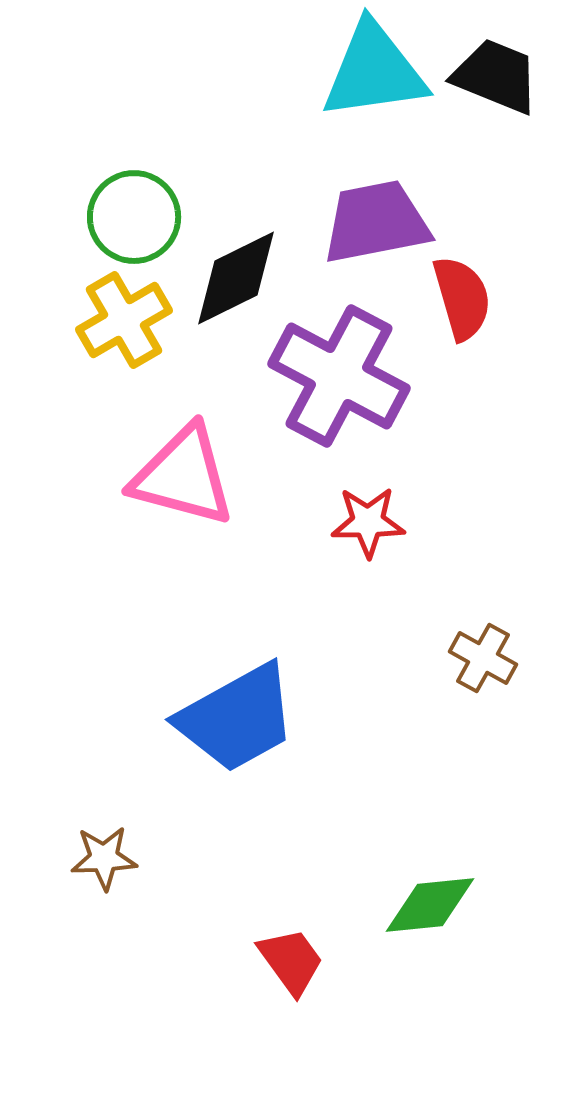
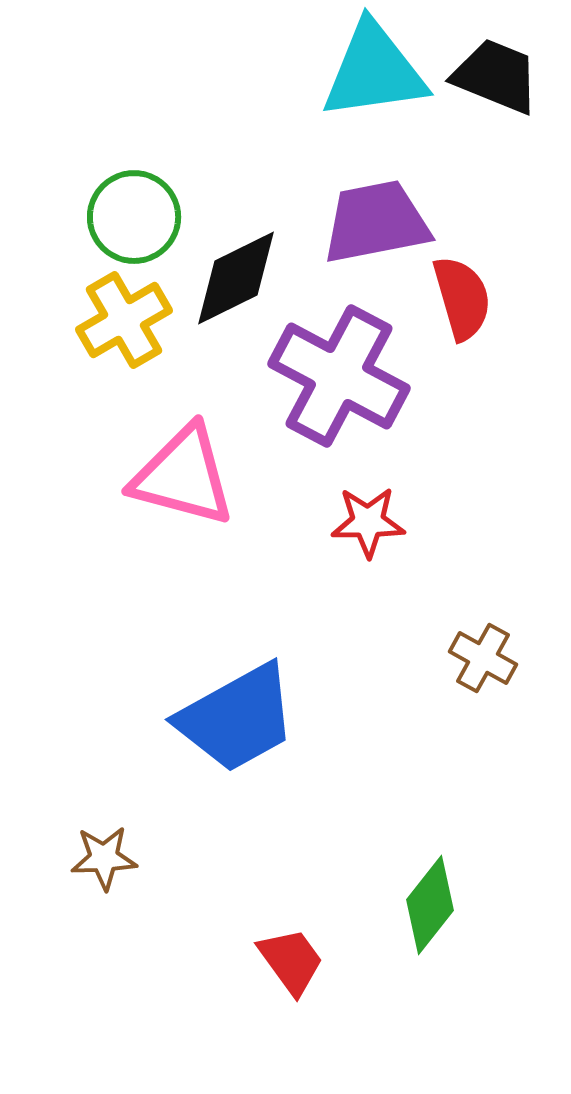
green diamond: rotated 46 degrees counterclockwise
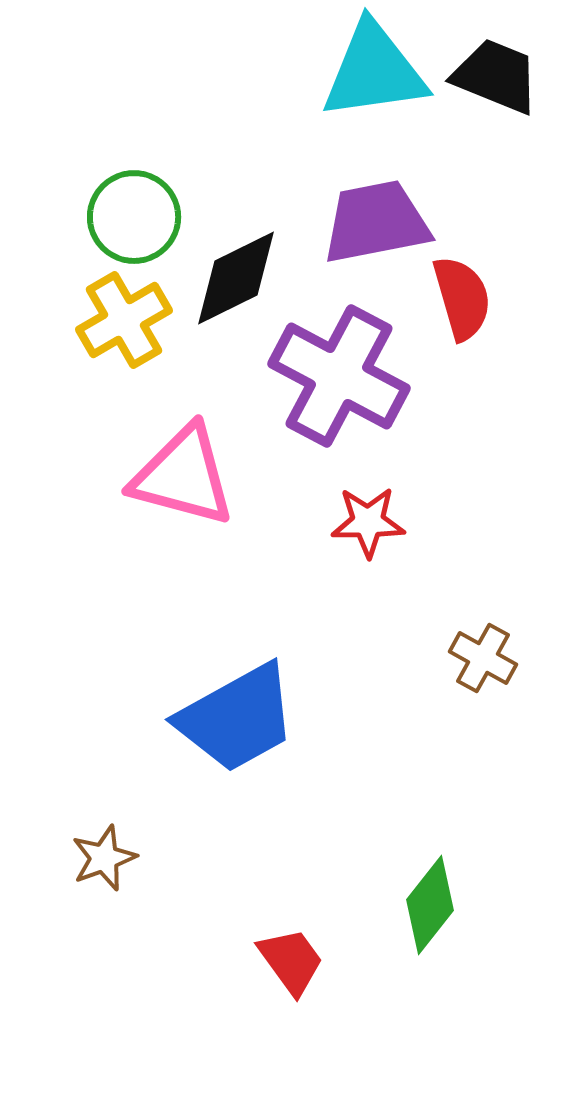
brown star: rotated 18 degrees counterclockwise
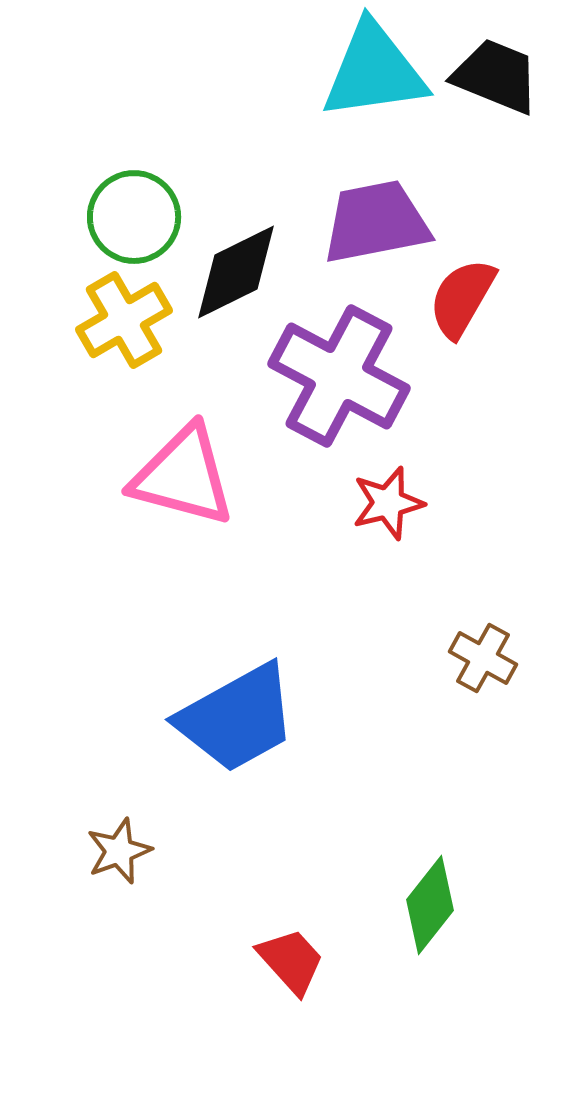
black diamond: moved 6 px up
red semicircle: rotated 134 degrees counterclockwise
red star: moved 20 px right, 19 px up; rotated 14 degrees counterclockwise
brown star: moved 15 px right, 7 px up
red trapezoid: rotated 6 degrees counterclockwise
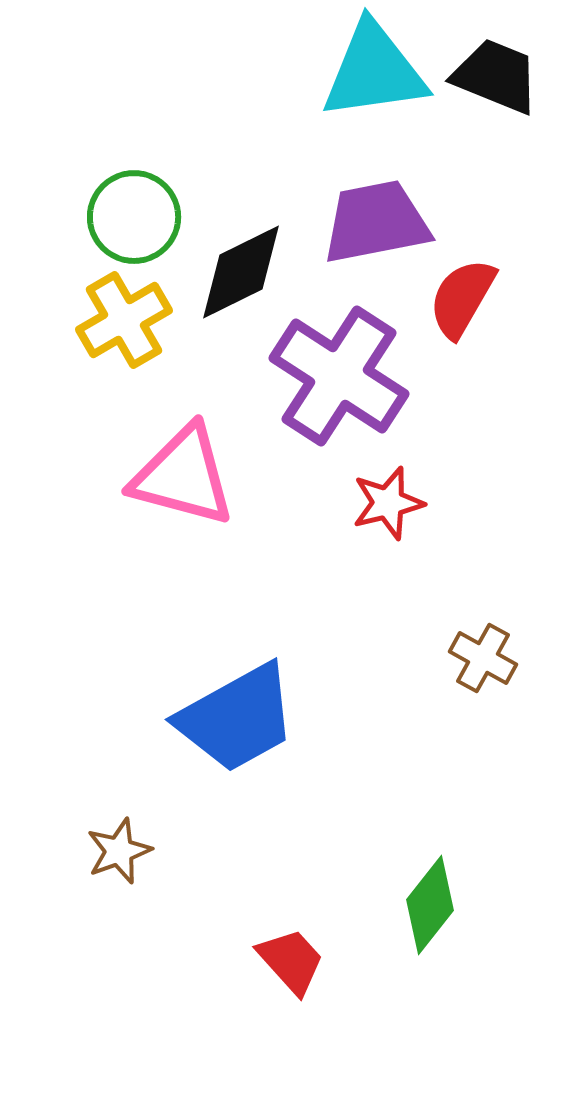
black diamond: moved 5 px right
purple cross: rotated 5 degrees clockwise
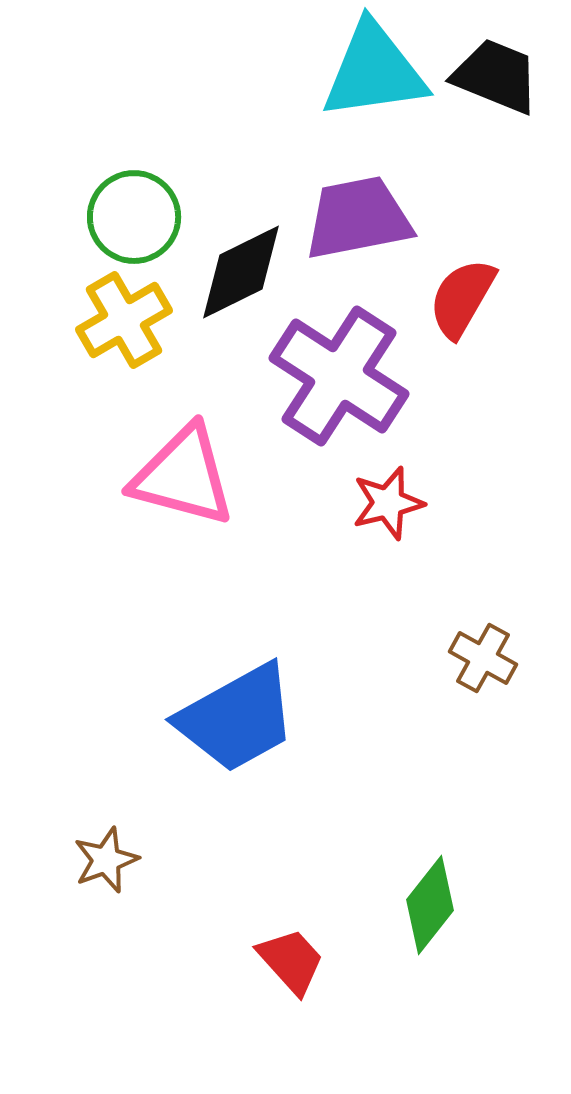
purple trapezoid: moved 18 px left, 4 px up
brown star: moved 13 px left, 9 px down
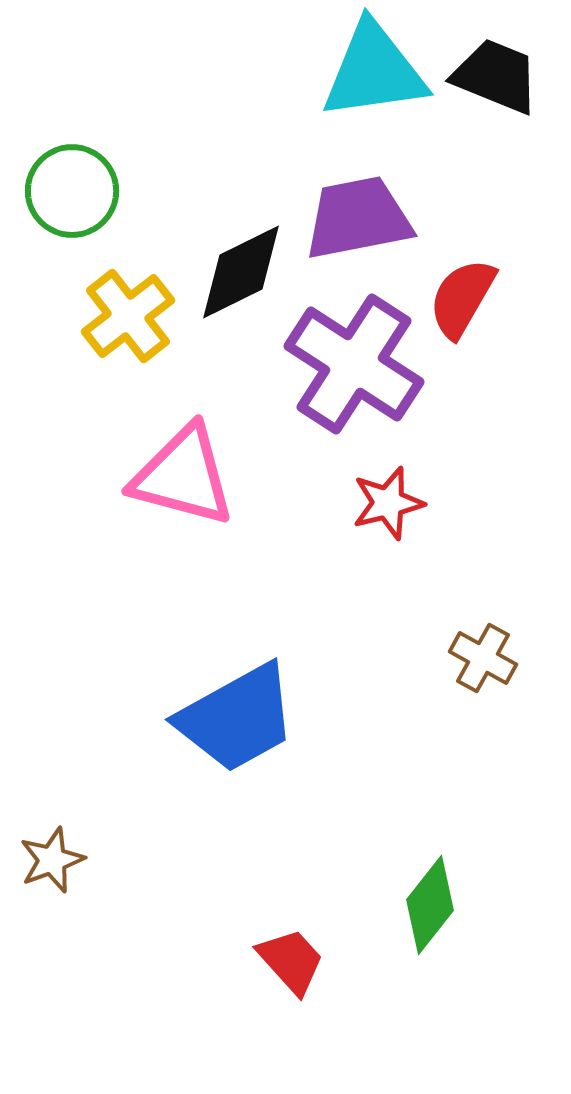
green circle: moved 62 px left, 26 px up
yellow cross: moved 4 px right, 4 px up; rotated 8 degrees counterclockwise
purple cross: moved 15 px right, 12 px up
brown star: moved 54 px left
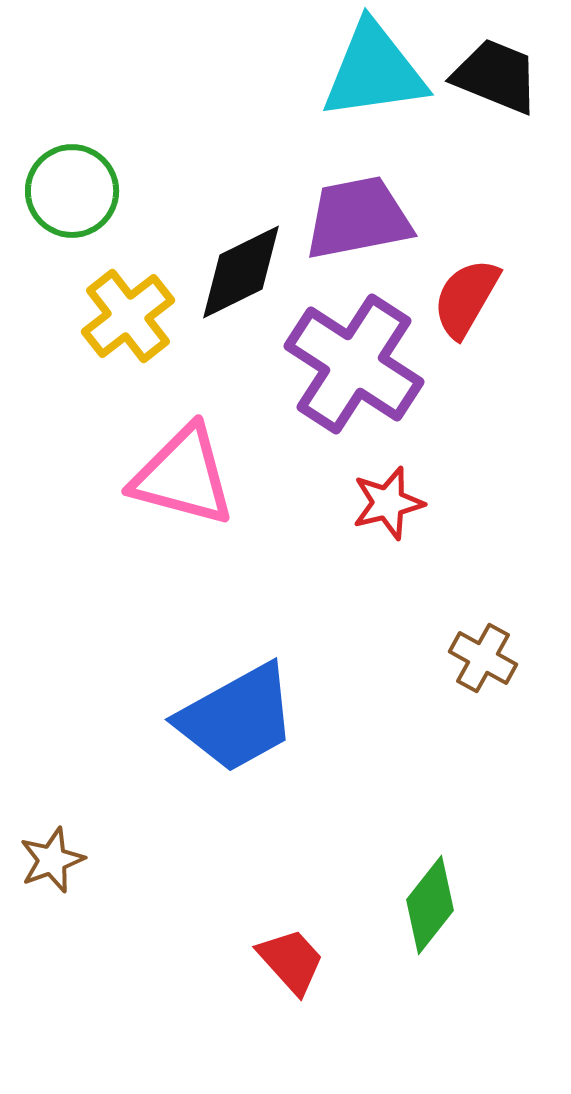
red semicircle: moved 4 px right
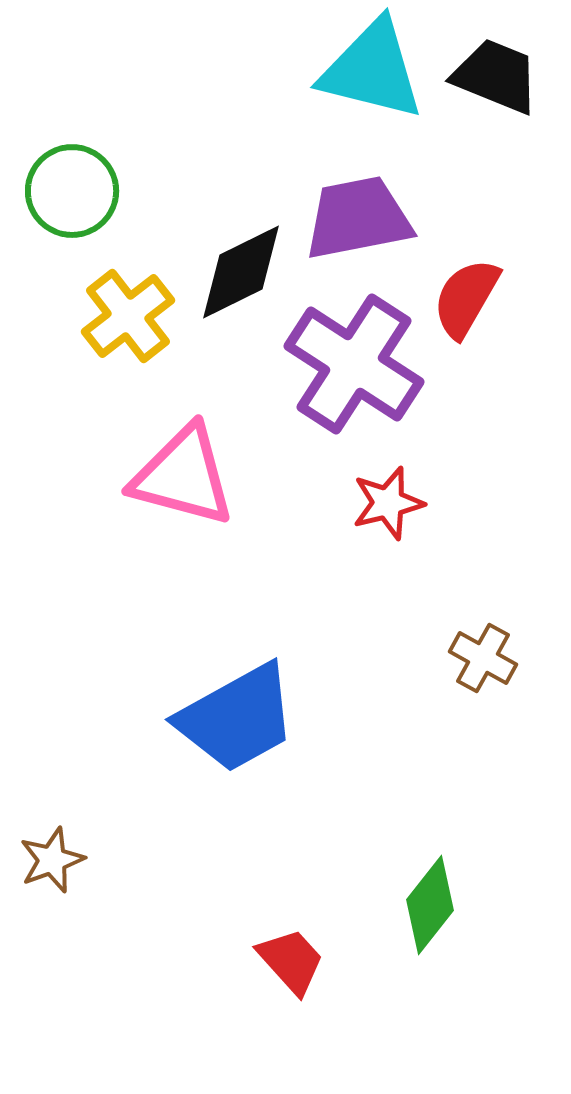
cyan triangle: moved 2 px left, 1 px up; rotated 22 degrees clockwise
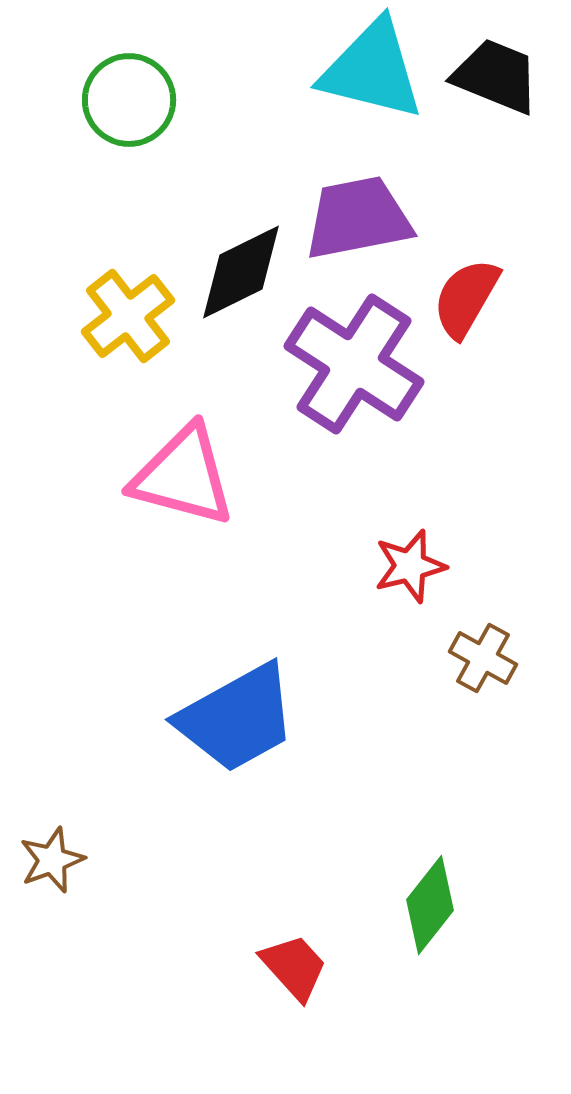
green circle: moved 57 px right, 91 px up
red star: moved 22 px right, 63 px down
red trapezoid: moved 3 px right, 6 px down
